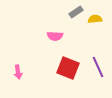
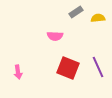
yellow semicircle: moved 3 px right, 1 px up
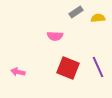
pink arrow: rotated 112 degrees clockwise
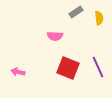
yellow semicircle: moved 1 px right; rotated 88 degrees clockwise
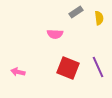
pink semicircle: moved 2 px up
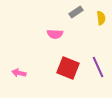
yellow semicircle: moved 2 px right
pink arrow: moved 1 px right, 1 px down
